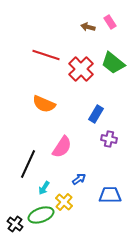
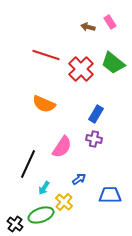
purple cross: moved 15 px left
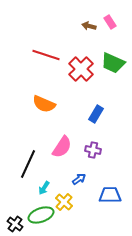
brown arrow: moved 1 px right, 1 px up
green trapezoid: rotated 15 degrees counterclockwise
purple cross: moved 1 px left, 11 px down
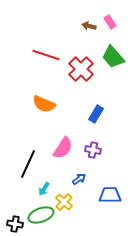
green trapezoid: moved 6 px up; rotated 25 degrees clockwise
pink semicircle: moved 1 px right, 1 px down
cyan arrow: moved 1 px down
black cross: rotated 28 degrees counterclockwise
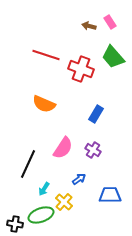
red cross: rotated 25 degrees counterclockwise
purple cross: rotated 21 degrees clockwise
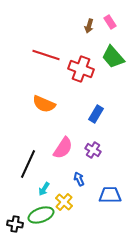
brown arrow: rotated 88 degrees counterclockwise
blue arrow: rotated 80 degrees counterclockwise
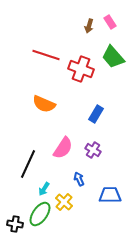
green ellipse: moved 1 px left, 1 px up; rotated 35 degrees counterclockwise
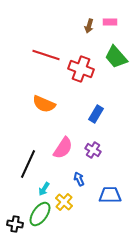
pink rectangle: rotated 56 degrees counterclockwise
green trapezoid: moved 3 px right
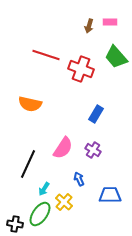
orange semicircle: moved 14 px left; rotated 10 degrees counterclockwise
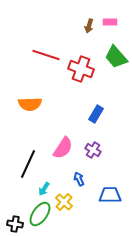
orange semicircle: rotated 15 degrees counterclockwise
